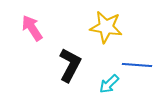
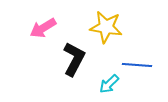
pink arrow: moved 11 px right; rotated 88 degrees counterclockwise
black L-shape: moved 4 px right, 6 px up
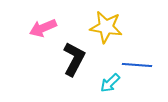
pink arrow: rotated 8 degrees clockwise
cyan arrow: moved 1 px right, 1 px up
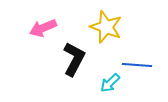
yellow star: rotated 12 degrees clockwise
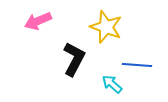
pink arrow: moved 5 px left, 7 px up
cyan arrow: moved 2 px right, 1 px down; rotated 85 degrees clockwise
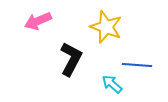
black L-shape: moved 3 px left
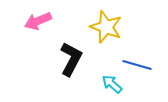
blue line: rotated 12 degrees clockwise
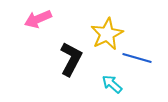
pink arrow: moved 2 px up
yellow star: moved 1 px right, 7 px down; rotated 24 degrees clockwise
blue line: moved 7 px up
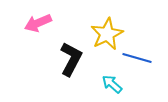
pink arrow: moved 4 px down
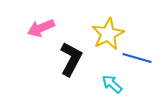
pink arrow: moved 3 px right, 5 px down
yellow star: moved 1 px right
